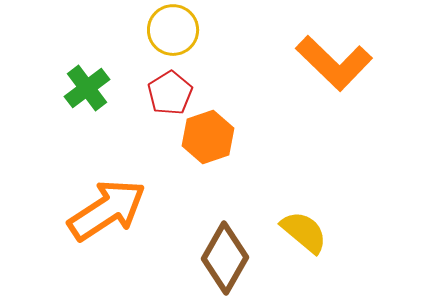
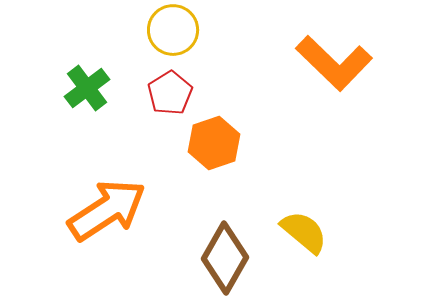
orange hexagon: moved 6 px right, 6 px down
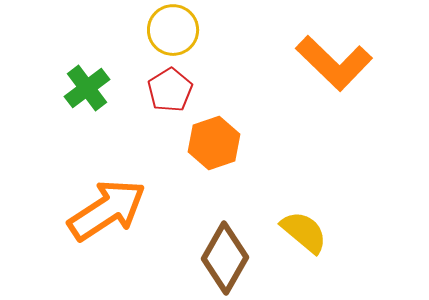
red pentagon: moved 3 px up
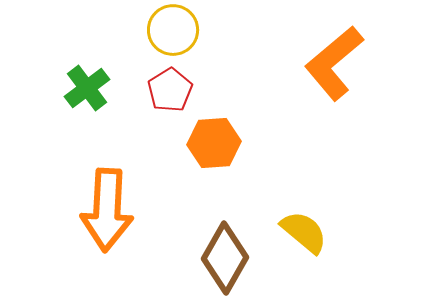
orange L-shape: rotated 96 degrees clockwise
orange hexagon: rotated 15 degrees clockwise
orange arrow: rotated 126 degrees clockwise
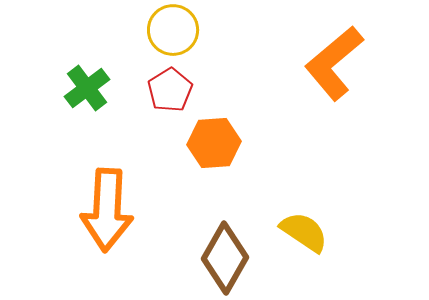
yellow semicircle: rotated 6 degrees counterclockwise
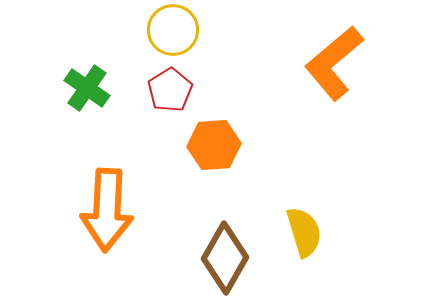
green cross: rotated 18 degrees counterclockwise
orange hexagon: moved 2 px down
yellow semicircle: rotated 39 degrees clockwise
